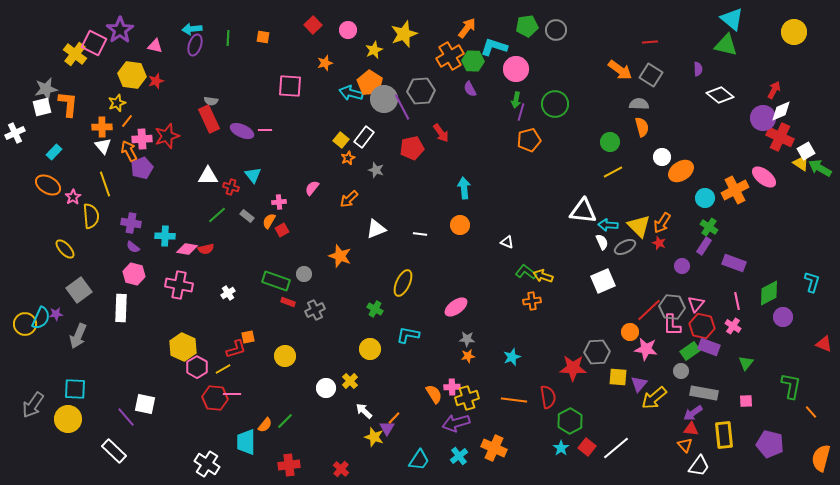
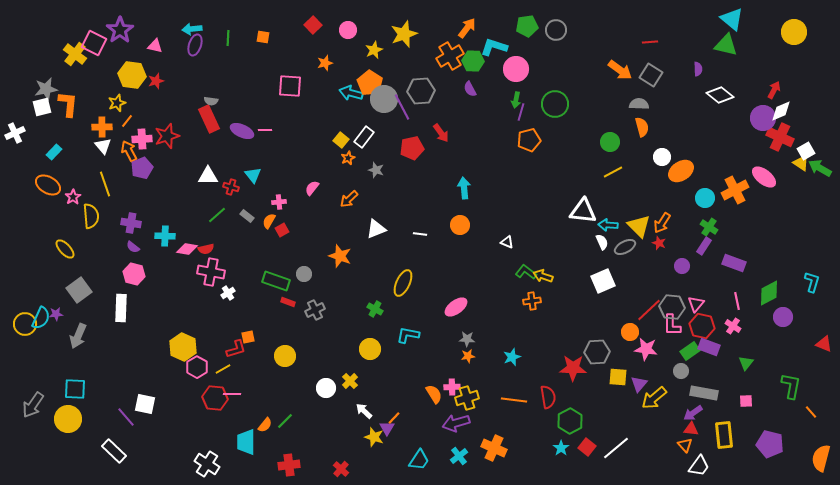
pink cross at (179, 285): moved 32 px right, 13 px up
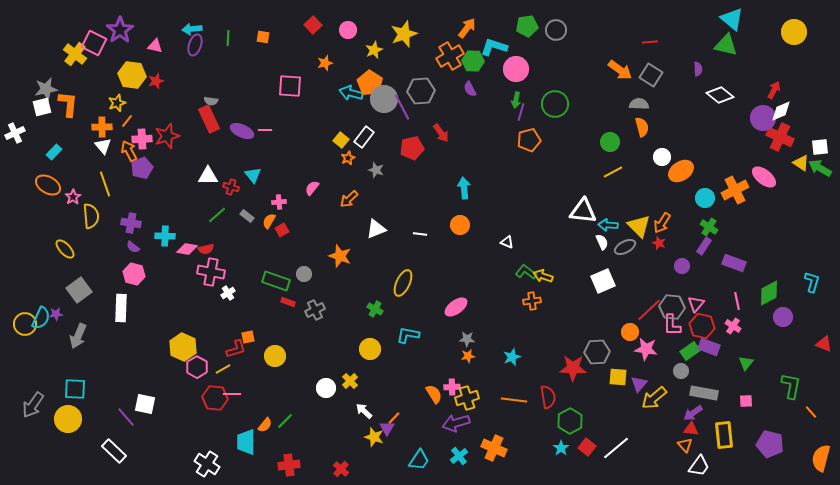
white square at (806, 151): moved 14 px right, 4 px up; rotated 24 degrees clockwise
yellow circle at (285, 356): moved 10 px left
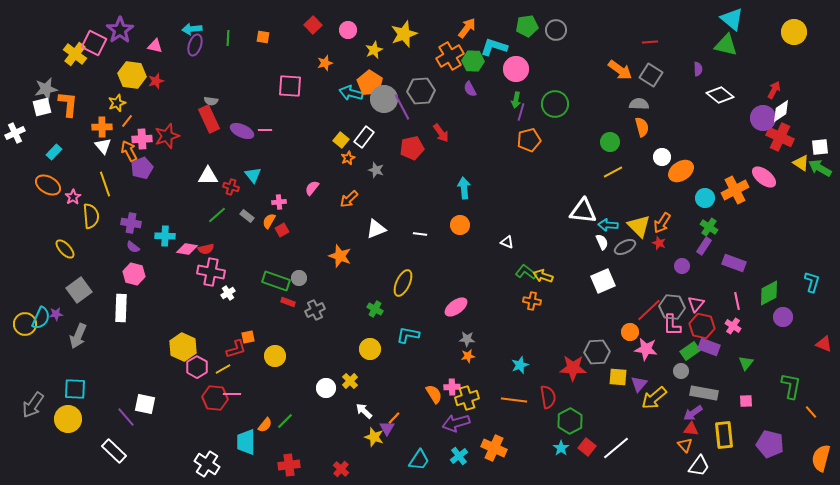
white diamond at (781, 111): rotated 10 degrees counterclockwise
gray circle at (304, 274): moved 5 px left, 4 px down
orange cross at (532, 301): rotated 18 degrees clockwise
cyan star at (512, 357): moved 8 px right, 8 px down
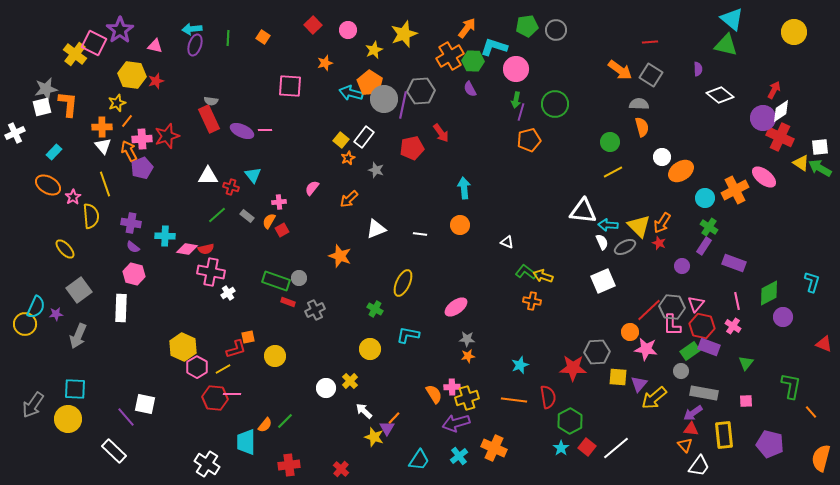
orange square at (263, 37): rotated 24 degrees clockwise
purple line at (402, 107): moved 1 px right, 2 px up; rotated 40 degrees clockwise
cyan semicircle at (41, 318): moved 5 px left, 11 px up
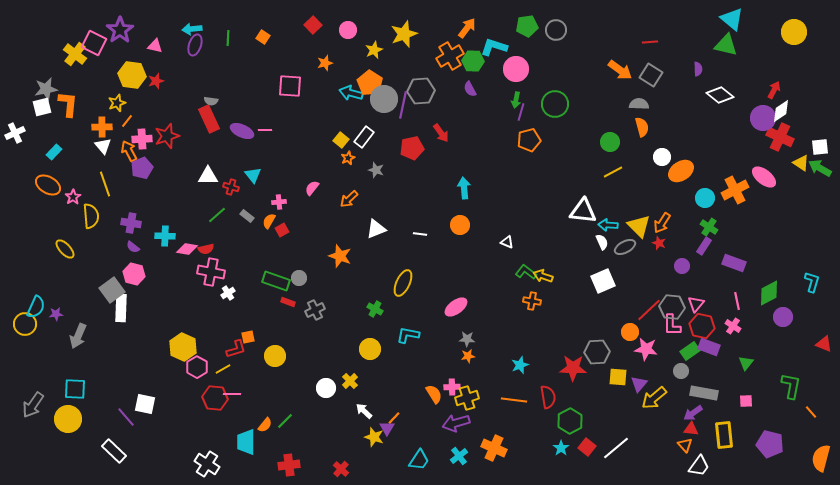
gray square at (79, 290): moved 33 px right
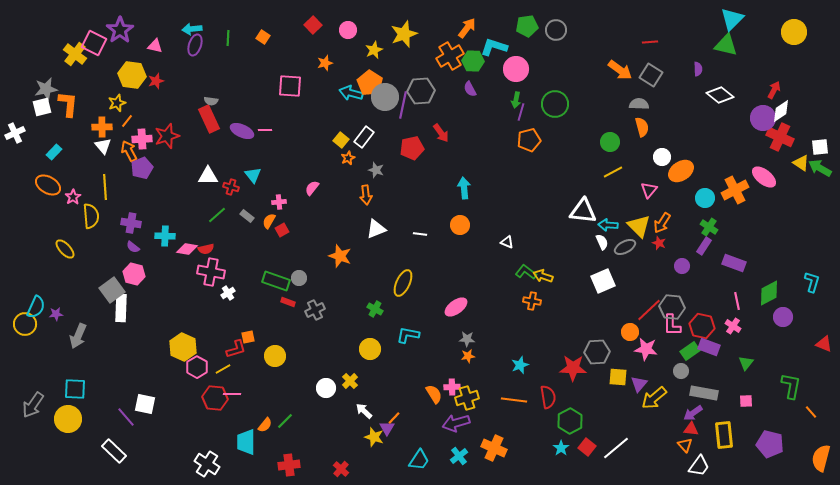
cyan triangle at (732, 19): rotated 35 degrees clockwise
gray circle at (384, 99): moved 1 px right, 2 px up
yellow line at (105, 184): moved 3 px down; rotated 15 degrees clockwise
orange arrow at (349, 199): moved 17 px right, 4 px up; rotated 54 degrees counterclockwise
pink triangle at (696, 304): moved 47 px left, 114 px up
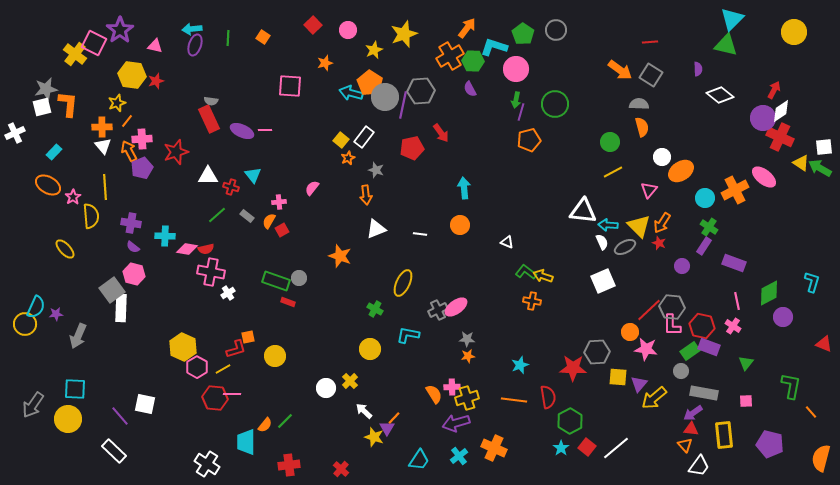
green pentagon at (527, 26): moved 4 px left, 8 px down; rotated 30 degrees counterclockwise
red star at (167, 136): moved 9 px right, 16 px down
white square at (820, 147): moved 4 px right
gray cross at (315, 310): moved 123 px right
purple line at (126, 417): moved 6 px left, 1 px up
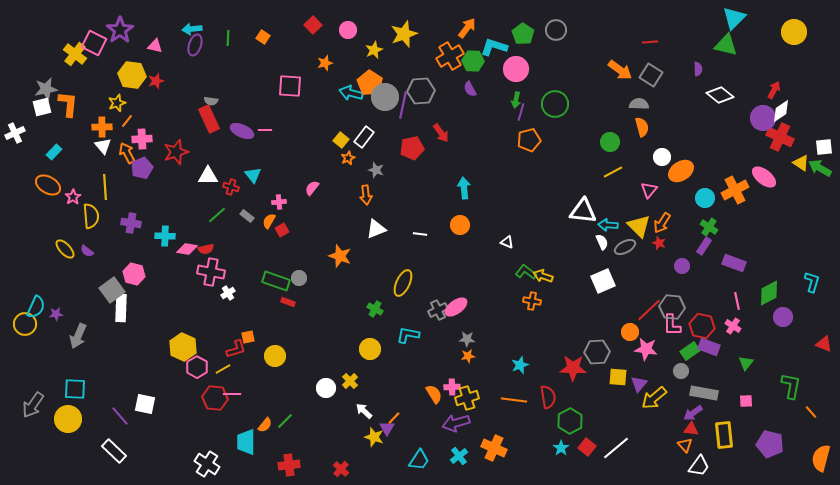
cyan triangle at (732, 19): moved 2 px right, 1 px up
orange arrow at (129, 151): moved 2 px left, 2 px down
purple semicircle at (133, 247): moved 46 px left, 4 px down
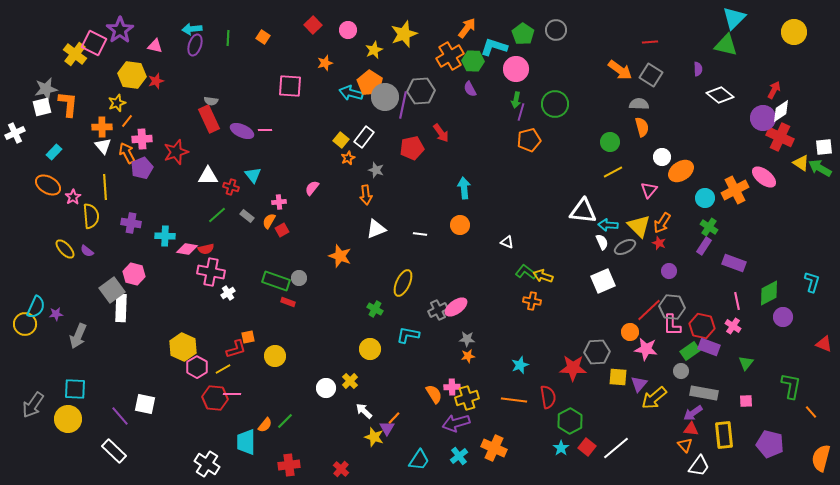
purple circle at (682, 266): moved 13 px left, 5 px down
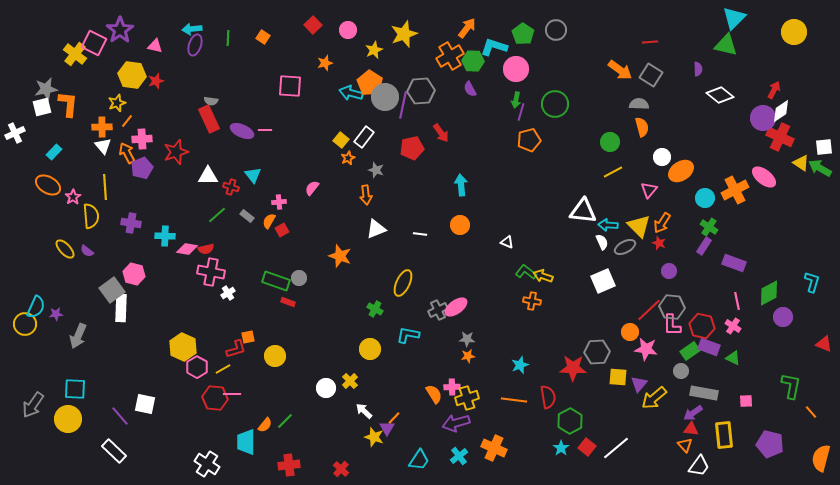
cyan arrow at (464, 188): moved 3 px left, 3 px up
green triangle at (746, 363): moved 13 px left, 5 px up; rotated 42 degrees counterclockwise
